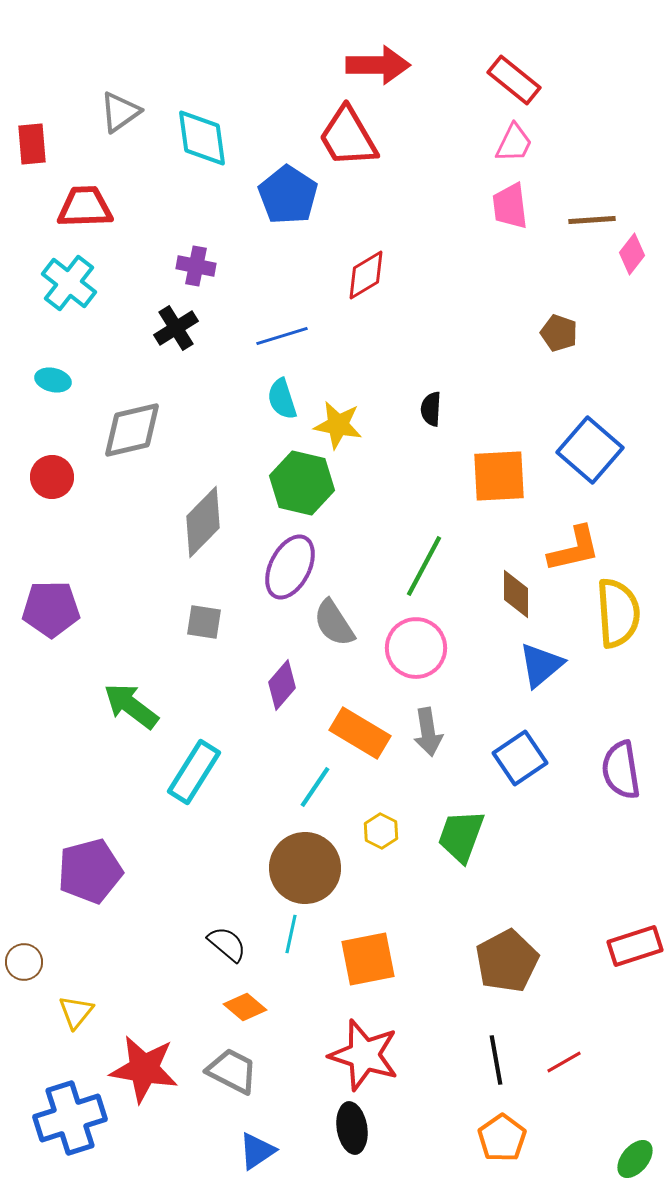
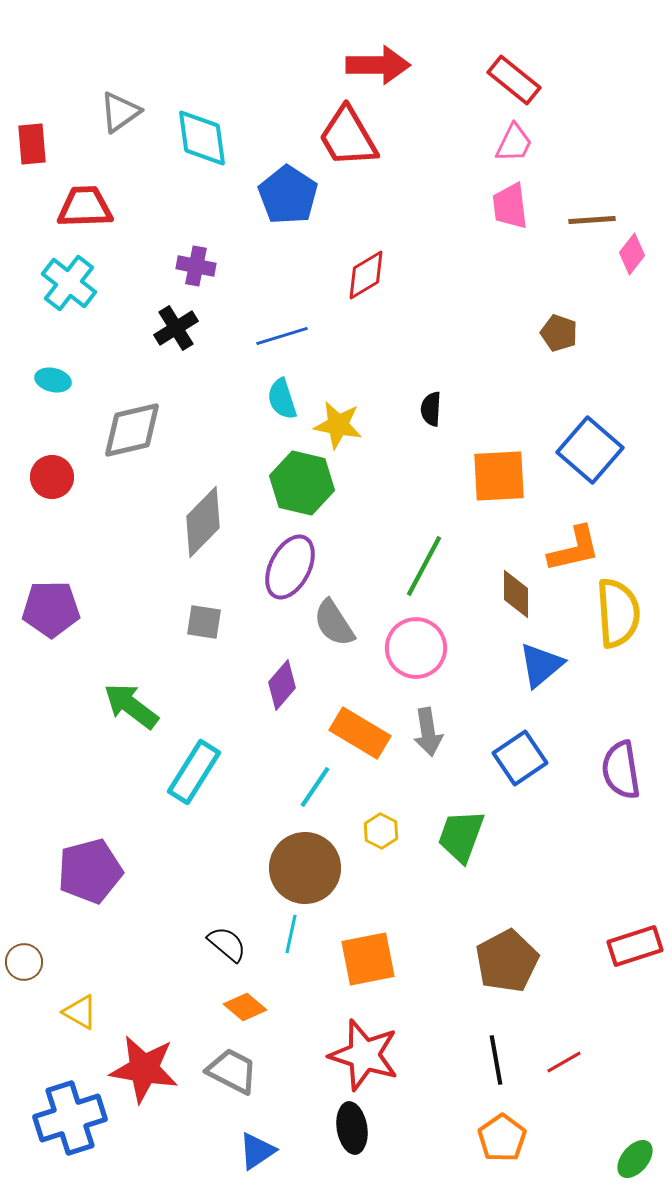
yellow triangle at (76, 1012): moved 4 px right; rotated 39 degrees counterclockwise
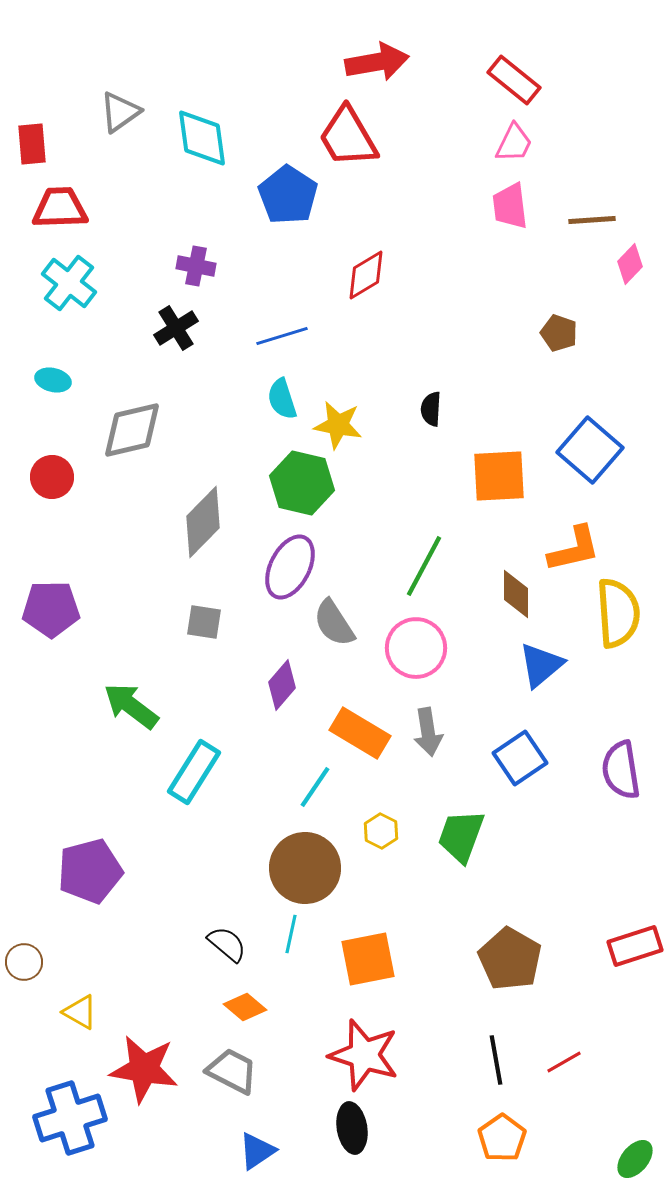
red arrow at (378, 65): moved 1 px left, 3 px up; rotated 10 degrees counterclockwise
red trapezoid at (85, 207): moved 25 px left, 1 px down
pink diamond at (632, 254): moved 2 px left, 10 px down; rotated 6 degrees clockwise
brown pentagon at (507, 961): moved 3 px right, 2 px up; rotated 14 degrees counterclockwise
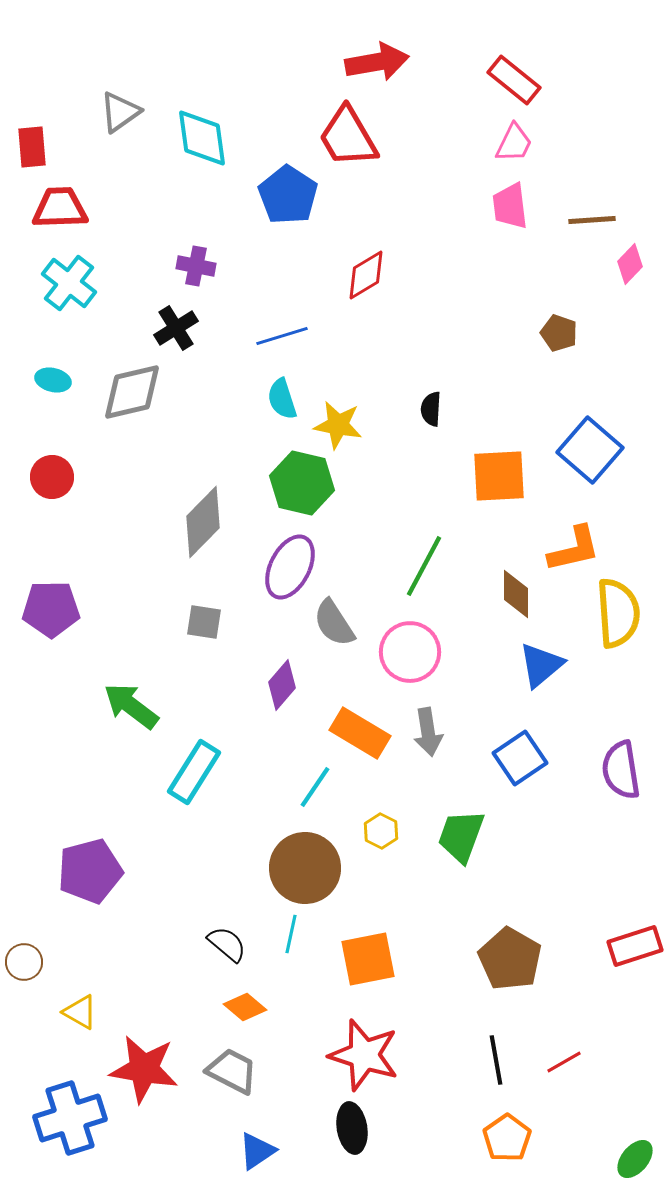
red rectangle at (32, 144): moved 3 px down
gray diamond at (132, 430): moved 38 px up
pink circle at (416, 648): moved 6 px left, 4 px down
orange pentagon at (502, 1138): moved 5 px right
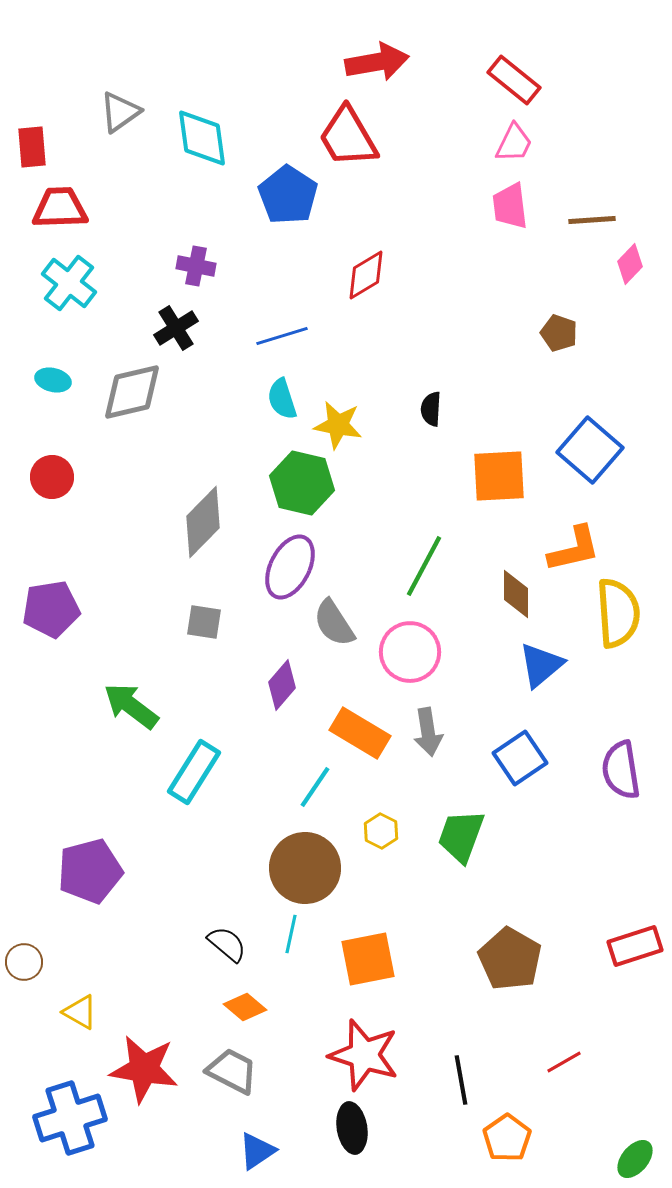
purple pentagon at (51, 609): rotated 8 degrees counterclockwise
black line at (496, 1060): moved 35 px left, 20 px down
